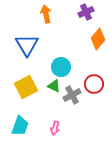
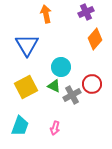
orange diamond: moved 3 px left
red circle: moved 2 px left
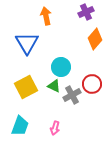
orange arrow: moved 2 px down
blue triangle: moved 2 px up
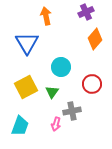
green triangle: moved 2 px left, 6 px down; rotated 40 degrees clockwise
gray cross: moved 16 px down; rotated 18 degrees clockwise
pink arrow: moved 1 px right, 4 px up
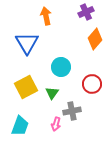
green triangle: moved 1 px down
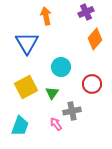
pink arrow: rotated 128 degrees clockwise
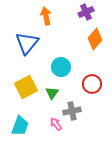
blue triangle: rotated 10 degrees clockwise
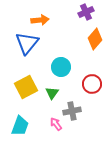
orange arrow: moved 6 px left, 4 px down; rotated 96 degrees clockwise
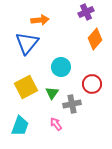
gray cross: moved 7 px up
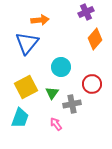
cyan trapezoid: moved 8 px up
